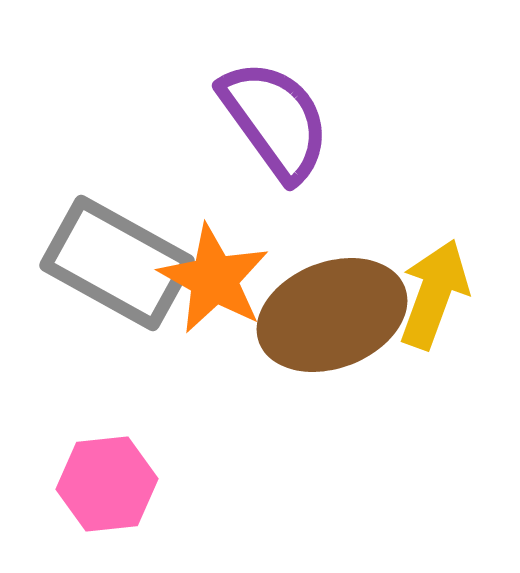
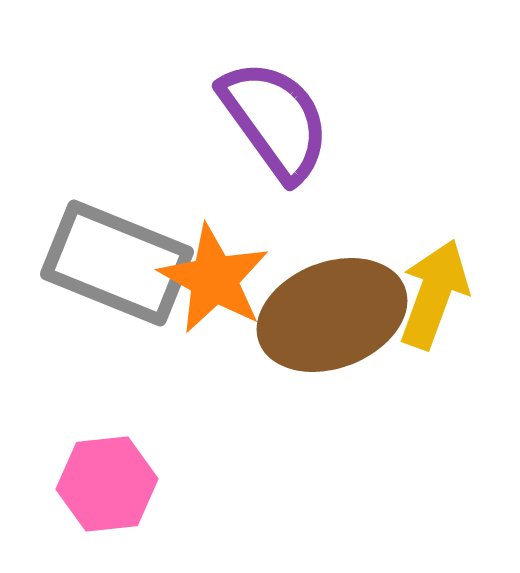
gray rectangle: rotated 7 degrees counterclockwise
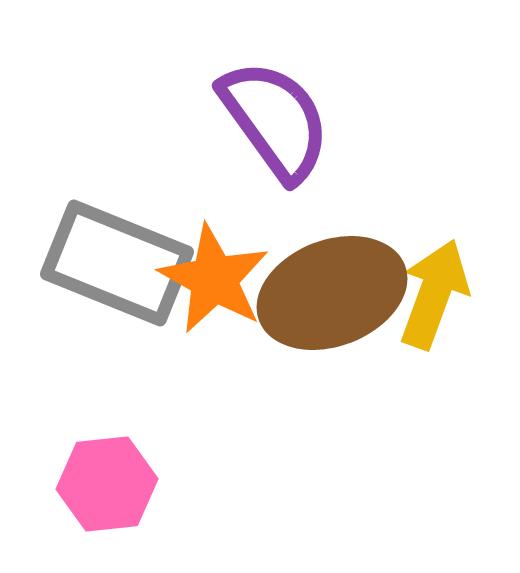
brown ellipse: moved 22 px up
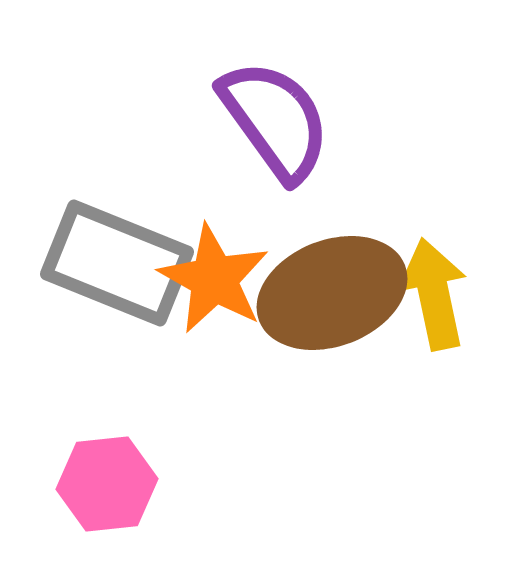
yellow arrow: rotated 32 degrees counterclockwise
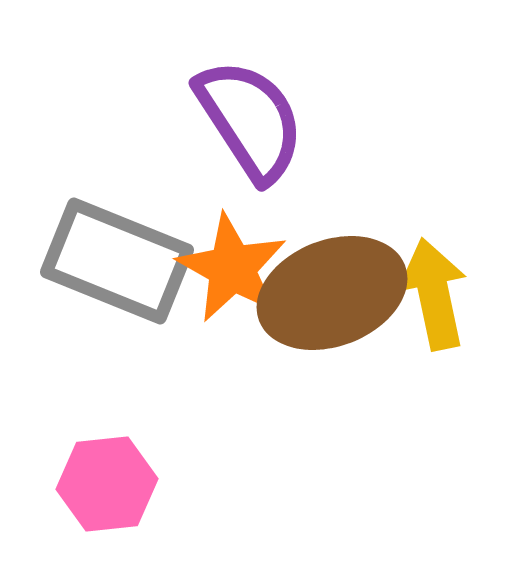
purple semicircle: moved 25 px left; rotated 3 degrees clockwise
gray rectangle: moved 2 px up
orange star: moved 18 px right, 11 px up
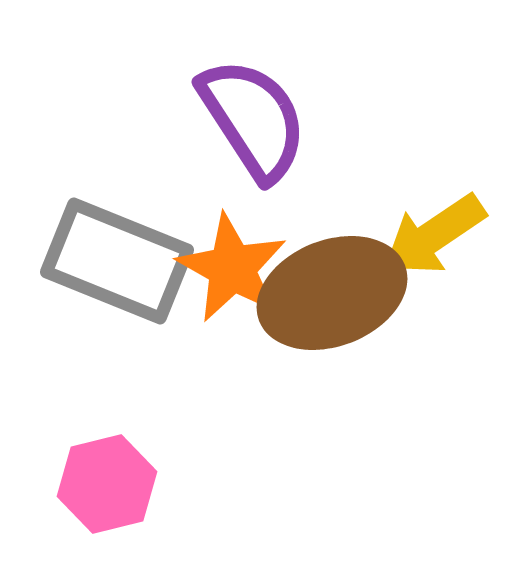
purple semicircle: moved 3 px right, 1 px up
yellow arrow: moved 59 px up; rotated 112 degrees counterclockwise
pink hexagon: rotated 8 degrees counterclockwise
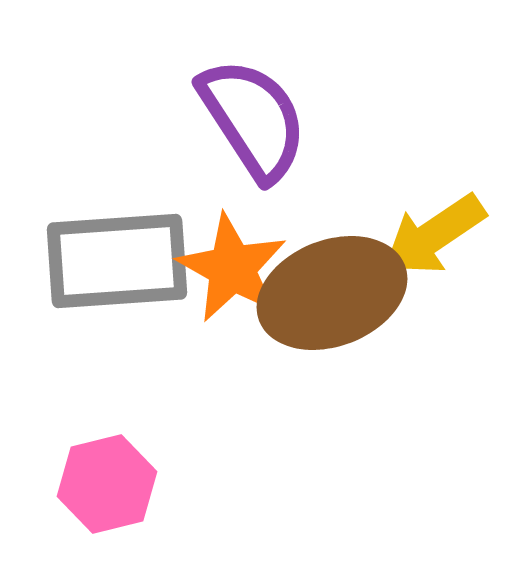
gray rectangle: rotated 26 degrees counterclockwise
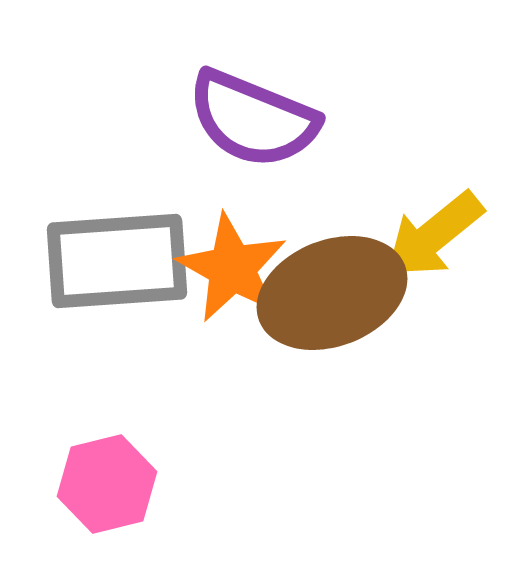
purple semicircle: rotated 145 degrees clockwise
yellow arrow: rotated 5 degrees counterclockwise
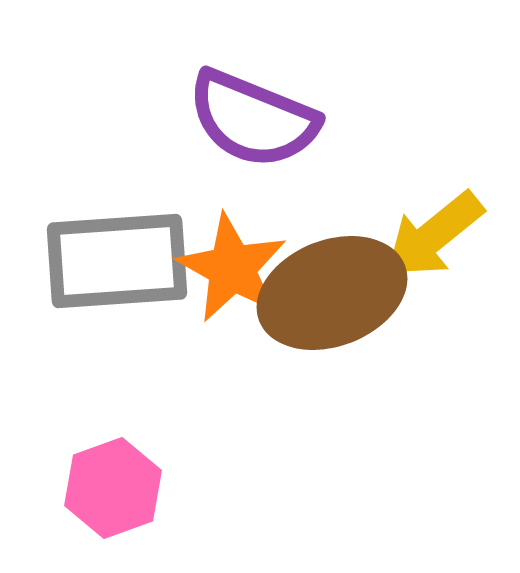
pink hexagon: moved 6 px right, 4 px down; rotated 6 degrees counterclockwise
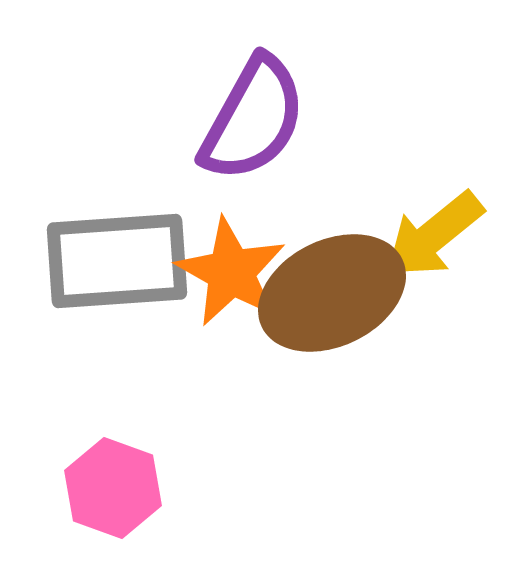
purple semicircle: rotated 83 degrees counterclockwise
orange star: moved 1 px left, 4 px down
brown ellipse: rotated 5 degrees counterclockwise
pink hexagon: rotated 20 degrees counterclockwise
